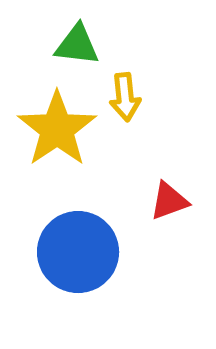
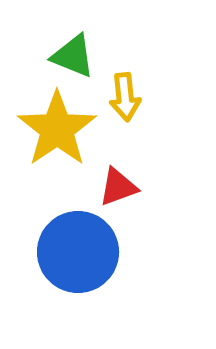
green triangle: moved 4 px left, 11 px down; rotated 15 degrees clockwise
red triangle: moved 51 px left, 14 px up
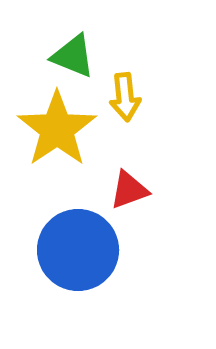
red triangle: moved 11 px right, 3 px down
blue circle: moved 2 px up
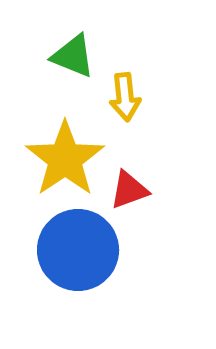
yellow star: moved 8 px right, 30 px down
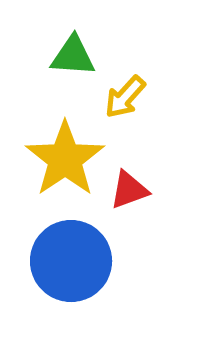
green triangle: rotated 18 degrees counterclockwise
yellow arrow: rotated 48 degrees clockwise
blue circle: moved 7 px left, 11 px down
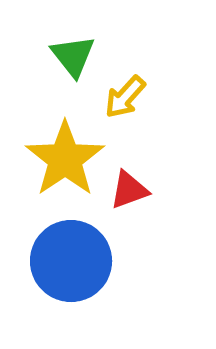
green triangle: rotated 48 degrees clockwise
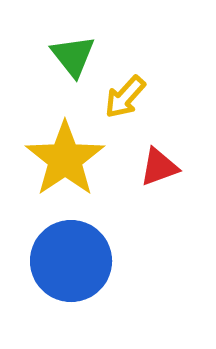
red triangle: moved 30 px right, 23 px up
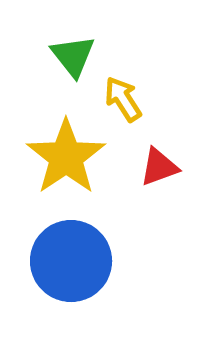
yellow arrow: moved 2 px left, 2 px down; rotated 105 degrees clockwise
yellow star: moved 1 px right, 2 px up
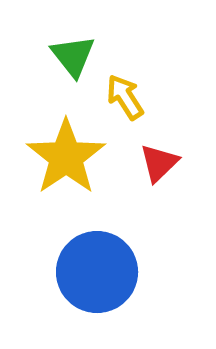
yellow arrow: moved 2 px right, 2 px up
red triangle: moved 4 px up; rotated 24 degrees counterclockwise
blue circle: moved 26 px right, 11 px down
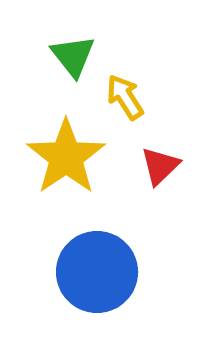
red triangle: moved 1 px right, 3 px down
